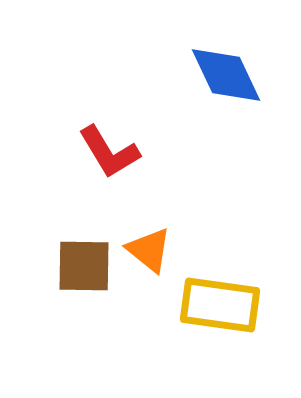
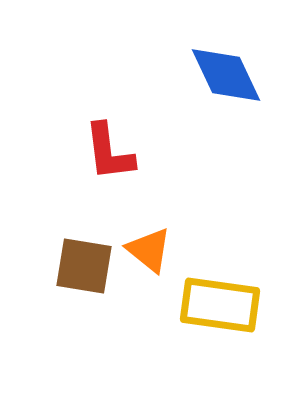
red L-shape: rotated 24 degrees clockwise
brown square: rotated 8 degrees clockwise
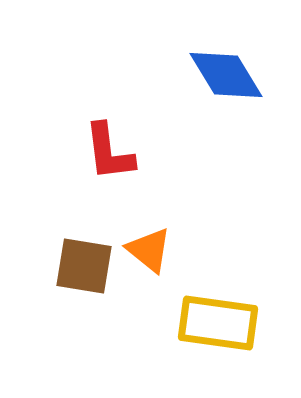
blue diamond: rotated 6 degrees counterclockwise
yellow rectangle: moved 2 px left, 18 px down
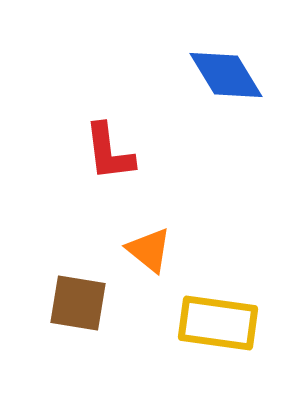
brown square: moved 6 px left, 37 px down
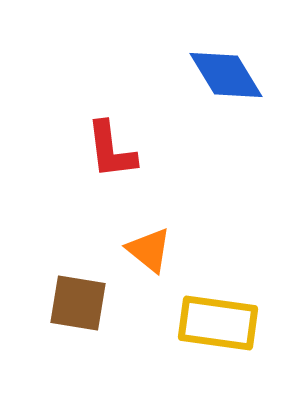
red L-shape: moved 2 px right, 2 px up
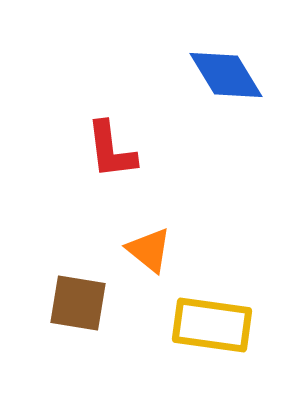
yellow rectangle: moved 6 px left, 2 px down
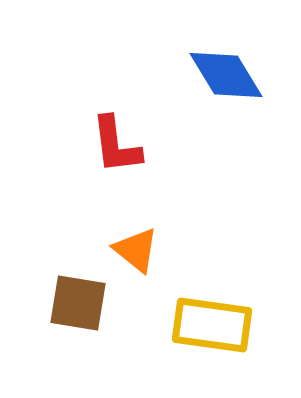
red L-shape: moved 5 px right, 5 px up
orange triangle: moved 13 px left
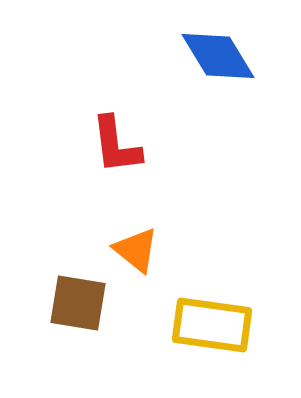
blue diamond: moved 8 px left, 19 px up
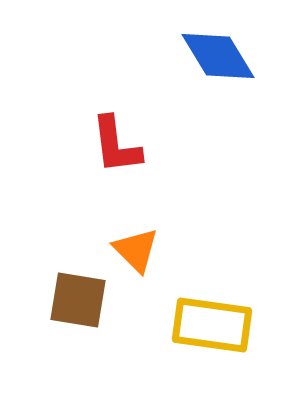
orange triangle: rotated 6 degrees clockwise
brown square: moved 3 px up
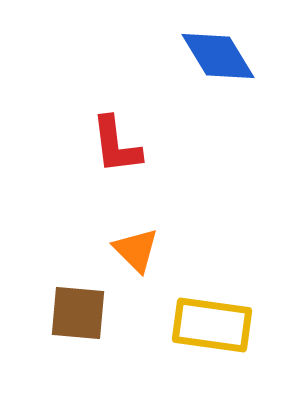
brown square: moved 13 px down; rotated 4 degrees counterclockwise
